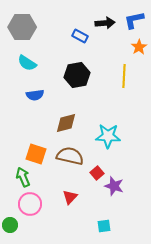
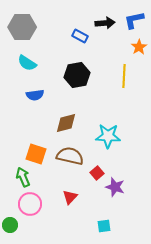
purple star: moved 1 px right, 1 px down
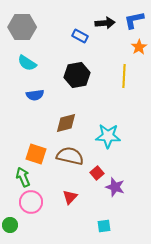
pink circle: moved 1 px right, 2 px up
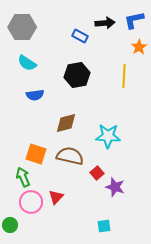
red triangle: moved 14 px left
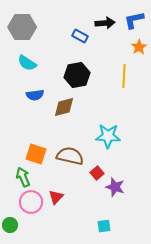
brown diamond: moved 2 px left, 16 px up
